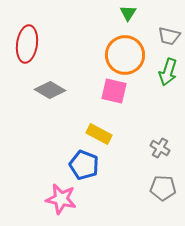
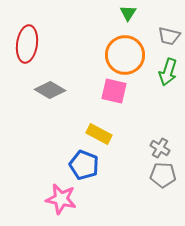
gray pentagon: moved 13 px up
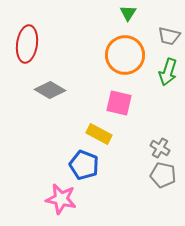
pink square: moved 5 px right, 12 px down
gray pentagon: rotated 10 degrees clockwise
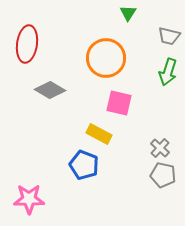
orange circle: moved 19 px left, 3 px down
gray cross: rotated 12 degrees clockwise
pink star: moved 32 px left; rotated 12 degrees counterclockwise
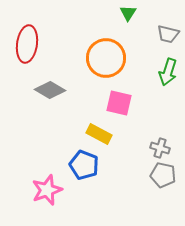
gray trapezoid: moved 1 px left, 2 px up
gray cross: rotated 24 degrees counterclockwise
pink star: moved 18 px right, 9 px up; rotated 20 degrees counterclockwise
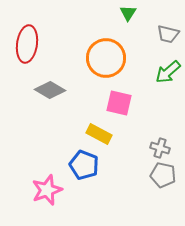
green arrow: rotated 32 degrees clockwise
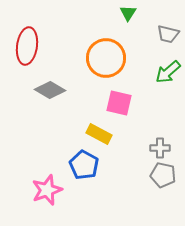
red ellipse: moved 2 px down
gray cross: rotated 18 degrees counterclockwise
blue pentagon: rotated 8 degrees clockwise
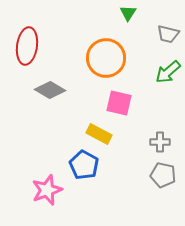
gray cross: moved 6 px up
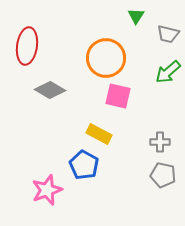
green triangle: moved 8 px right, 3 px down
pink square: moved 1 px left, 7 px up
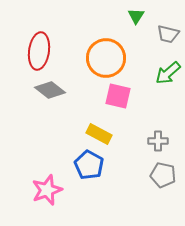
red ellipse: moved 12 px right, 5 px down
green arrow: moved 1 px down
gray diamond: rotated 8 degrees clockwise
gray cross: moved 2 px left, 1 px up
blue pentagon: moved 5 px right
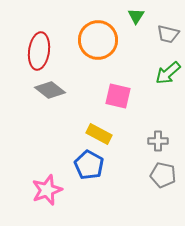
orange circle: moved 8 px left, 18 px up
